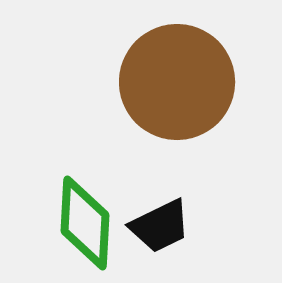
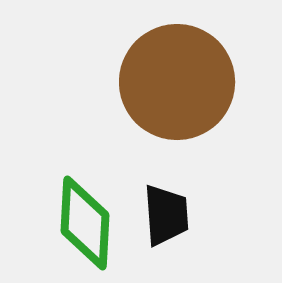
black trapezoid: moved 6 px right, 11 px up; rotated 68 degrees counterclockwise
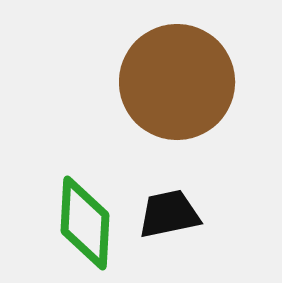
black trapezoid: moved 3 px right, 1 px up; rotated 98 degrees counterclockwise
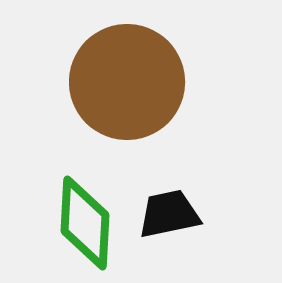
brown circle: moved 50 px left
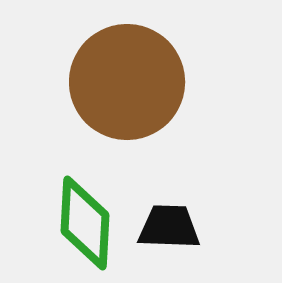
black trapezoid: moved 13 px down; rotated 14 degrees clockwise
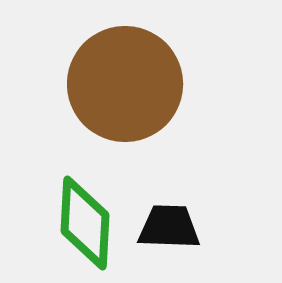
brown circle: moved 2 px left, 2 px down
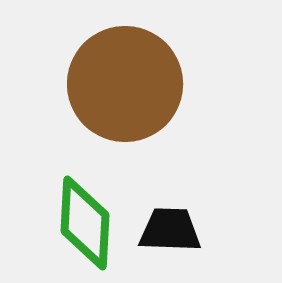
black trapezoid: moved 1 px right, 3 px down
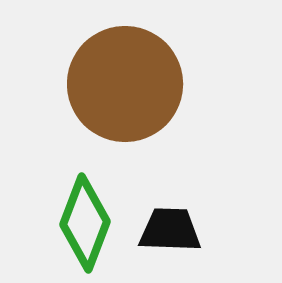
green diamond: rotated 18 degrees clockwise
